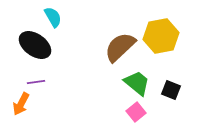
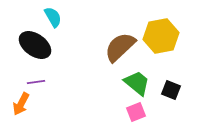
pink square: rotated 18 degrees clockwise
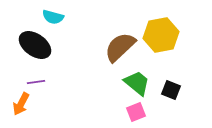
cyan semicircle: rotated 135 degrees clockwise
yellow hexagon: moved 1 px up
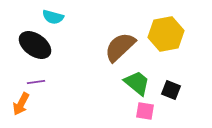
yellow hexagon: moved 5 px right, 1 px up
pink square: moved 9 px right, 1 px up; rotated 30 degrees clockwise
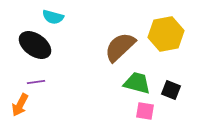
green trapezoid: rotated 24 degrees counterclockwise
orange arrow: moved 1 px left, 1 px down
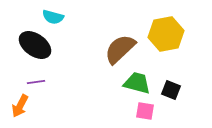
brown semicircle: moved 2 px down
orange arrow: moved 1 px down
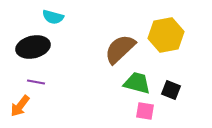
yellow hexagon: moved 1 px down
black ellipse: moved 2 px left, 2 px down; rotated 48 degrees counterclockwise
purple line: rotated 18 degrees clockwise
orange arrow: rotated 10 degrees clockwise
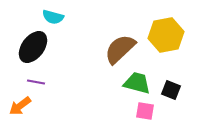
black ellipse: rotated 40 degrees counterclockwise
orange arrow: rotated 15 degrees clockwise
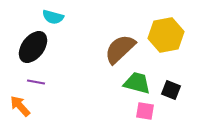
orange arrow: rotated 85 degrees clockwise
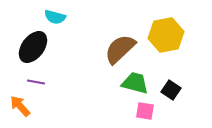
cyan semicircle: moved 2 px right
green trapezoid: moved 2 px left
black square: rotated 12 degrees clockwise
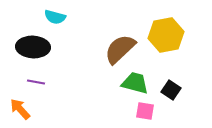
black ellipse: rotated 56 degrees clockwise
orange arrow: moved 3 px down
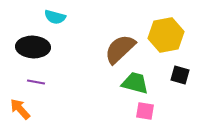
black square: moved 9 px right, 15 px up; rotated 18 degrees counterclockwise
